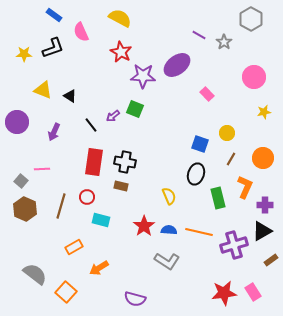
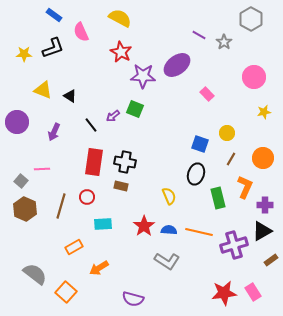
cyan rectangle at (101, 220): moved 2 px right, 4 px down; rotated 18 degrees counterclockwise
purple semicircle at (135, 299): moved 2 px left
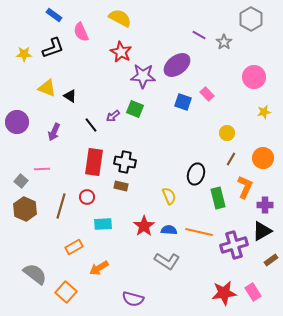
yellow triangle at (43, 90): moved 4 px right, 2 px up
blue square at (200, 144): moved 17 px left, 42 px up
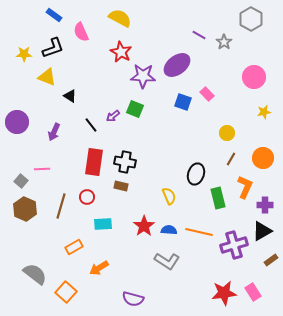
yellow triangle at (47, 88): moved 11 px up
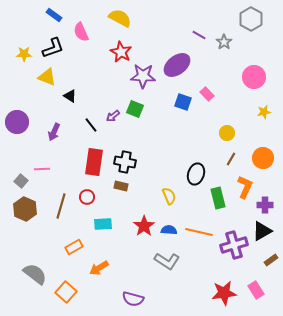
pink rectangle at (253, 292): moved 3 px right, 2 px up
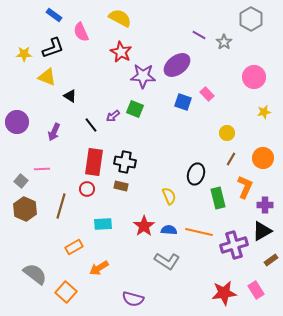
red circle at (87, 197): moved 8 px up
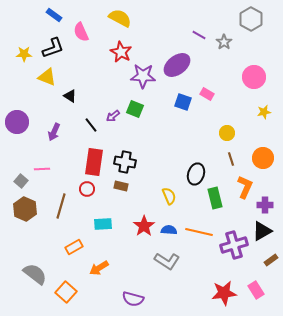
pink rectangle at (207, 94): rotated 16 degrees counterclockwise
brown line at (231, 159): rotated 48 degrees counterclockwise
green rectangle at (218, 198): moved 3 px left
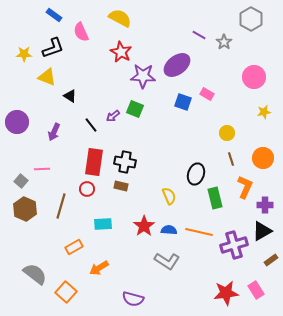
red star at (224, 293): moved 2 px right
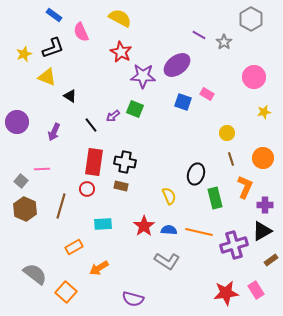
yellow star at (24, 54): rotated 21 degrees counterclockwise
